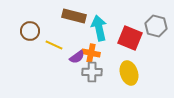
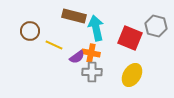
cyan arrow: moved 3 px left
yellow ellipse: moved 3 px right, 2 px down; rotated 50 degrees clockwise
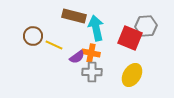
gray hexagon: moved 10 px left; rotated 20 degrees counterclockwise
brown circle: moved 3 px right, 5 px down
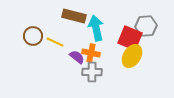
yellow line: moved 1 px right, 3 px up
purple semicircle: rotated 105 degrees counterclockwise
yellow ellipse: moved 19 px up
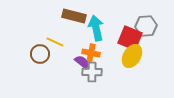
brown circle: moved 7 px right, 18 px down
purple semicircle: moved 5 px right, 5 px down
